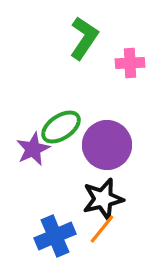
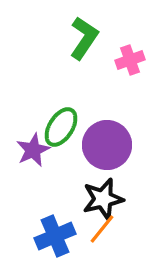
pink cross: moved 3 px up; rotated 16 degrees counterclockwise
green ellipse: rotated 24 degrees counterclockwise
purple star: moved 1 px down
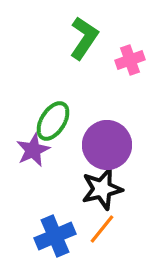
green ellipse: moved 8 px left, 6 px up
black star: moved 1 px left, 10 px up
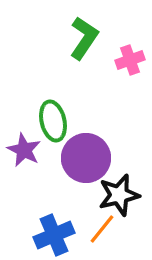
green ellipse: rotated 45 degrees counterclockwise
purple circle: moved 21 px left, 13 px down
purple star: moved 9 px left; rotated 20 degrees counterclockwise
black star: moved 17 px right, 6 px down
blue cross: moved 1 px left, 1 px up
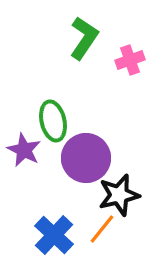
blue cross: rotated 24 degrees counterclockwise
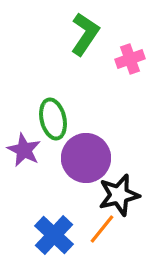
green L-shape: moved 1 px right, 4 px up
pink cross: moved 1 px up
green ellipse: moved 2 px up
